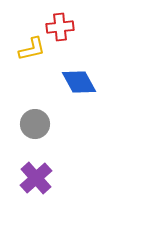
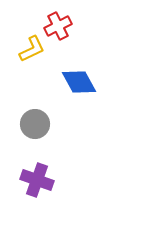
red cross: moved 2 px left, 1 px up; rotated 20 degrees counterclockwise
yellow L-shape: rotated 12 degrees counterclockwise
purple cross: moved 1 px right, 2 px down; rotated 28 degrees counterclockwise
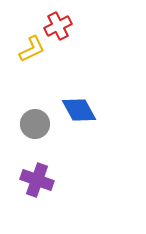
blue diamond: moved 28 px down
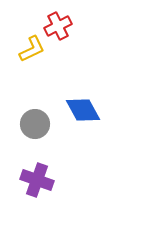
blue diamond: moved 4 px right
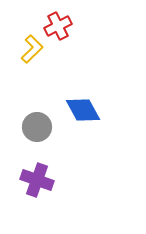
yellow L-shape: rotated 20 degrees counterclockwise
gray circle: moved 2 px right, 3 px down
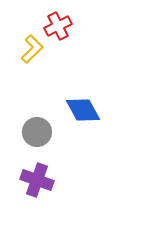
gray circle: moved 5 px down
